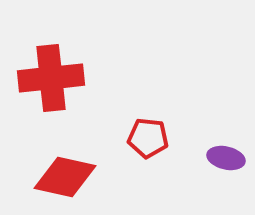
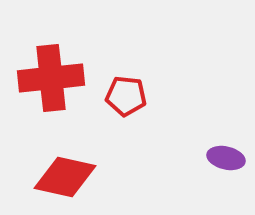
red pentagon: moved 22 px left, 42 px up
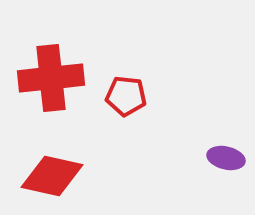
red diamond: moved 13 px left, 1 px up
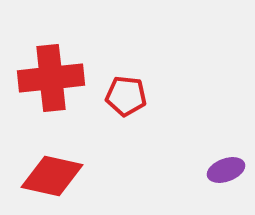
purple ellipse: moved 12 px down; rotated 33 degrees counterclockwise
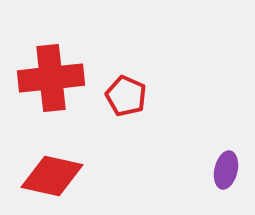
red pentagon: rotated 18 degrees clockwise
purple ellipse: rotated 57 degrees counterclockwise
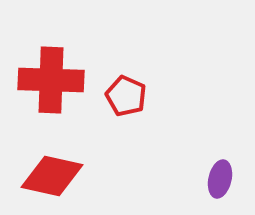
red cross: moved 2 px down; rotated 8 degrees clockwise
purple ellipse: moved 6 px left, 9 px down
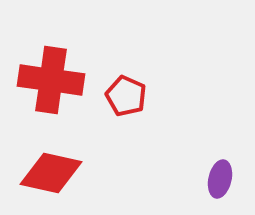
red cross: rotated 6 degrees clockwise
red diamond: moved 1 px left, 3 px up
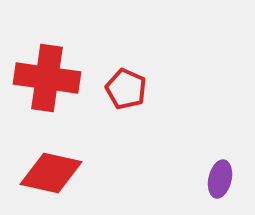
red cross: moved 4 px left, 2 px up
red pentagon: moved 7 px up
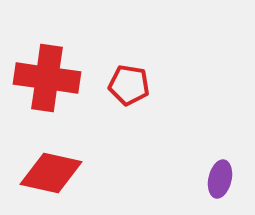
red pentagon: moved 3 px right, 4 px up; rotated 15 degrees counterclockwise
